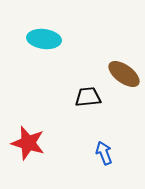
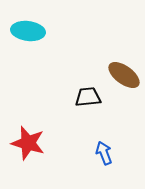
cyan ellipse: moved 16 px left, 8 px up
brown ellipse: moved 1 px down
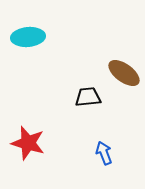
cyan ellipse: moved 6 px down; rotated 12 degrees counterclockwise
brown ellipse: moved 2 px up
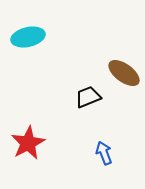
cyan ellipse: rotated 8 degrees counterclockwise
black trapezoid: rotated 16 degrees counterclockwise
red star: rotated 28 degrees clockwise
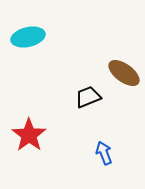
red star: moved 1 px right, 8 px up; rotated 8 degrees counterclockwise
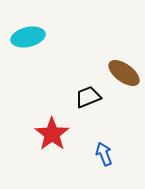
red star: moved 23 px right, 1 px up
blue arrow: moved 1 px down
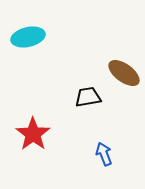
black trapezoid: rotated 12 degrees clockwise
red star: moved 19 px left
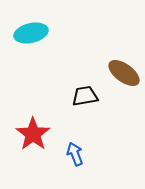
cyan ellipse: moved 3 px right, 4 px up
black trapezoid: moved 3 px left, 1 px up
blue arrow: moved 29 px left
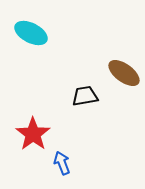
cyan ellipse: rotated 40 degrees clockwise
blue arrow: moved 13 px left, 9 px down
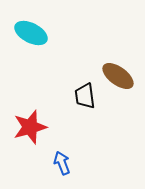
brown ellipse: moved 6 px left, 3 px down
black trapezoid: rotated 88 degrees counterclockwise
red star: moved 3 px left, 7 px up; rotated 20 degrees clockwise
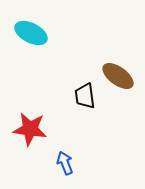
red star: moved 2 px down; rotated 24 degrees clockwise
blue arrow: moved 3 px right
